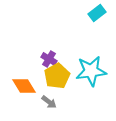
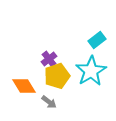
cyan rectangle: moved 27 px down
purple cross: rotated 21 degrees clockwise
cyan star: rotated 24 degrees counterclockwise
yellow pentagon: rotated 10 degrees clockwise
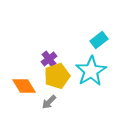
cyan rectangle: moved 2 px right
gray arrow: rotated 98 degrees clockwise
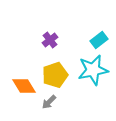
purple cross: moved 1 px right, 19 px up
cyan star: moved 2 px right, 1 px up; rotated 20 degrees clockwise
yellow pentagon: moved 2 px left, 1 px up
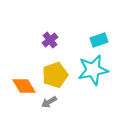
cyan rectangle: rotated 18 degrees clockwise
gray arrow: rotated 14 degrees clockwise
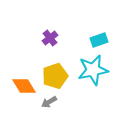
purple cross: moved 2 px up
yellow pentagon: moved 1 px down
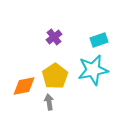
purple cross: moved 4 px right, 1 px up
yellow pentagon: rotated 15 degrees counterclockwise
orange diamond: rotated 70 degrees counterclockwise
gray arrow: rotated 112 degrees clockwise
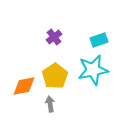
gray arrow: moved 1 px right, 2 px down
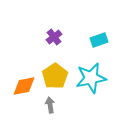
cyan star: moved 2 px left, 8 px down
gray arrow: moved 1 px down
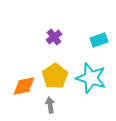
cyan star: rotated 28 degrees clockwise
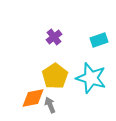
orange diamond: moved 9 px right, 12 px down
gray arrow: rotated 14 degrees counterclockwise
